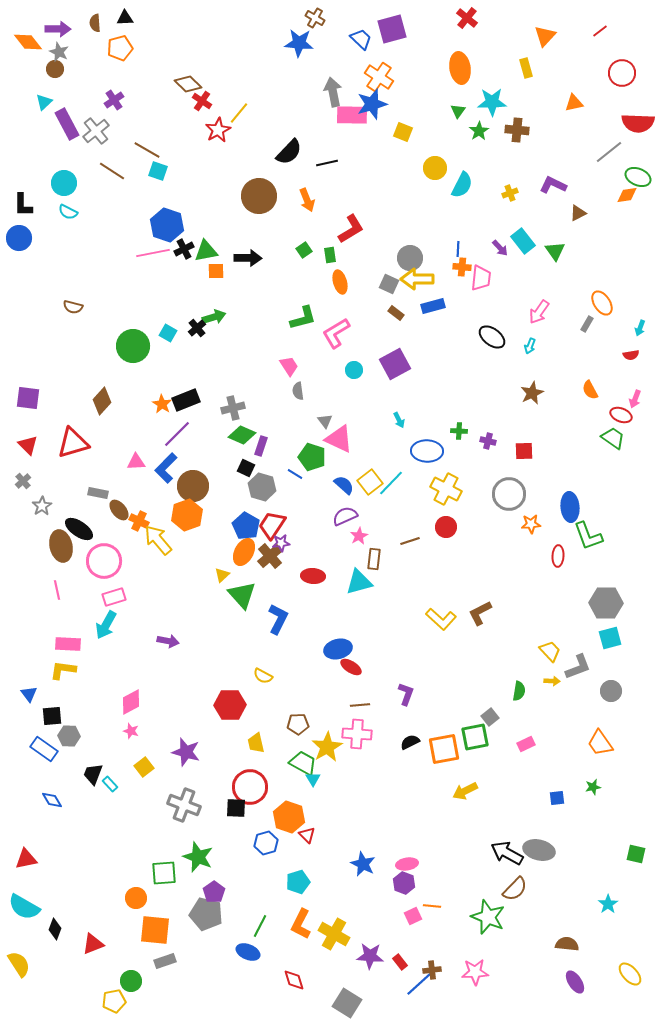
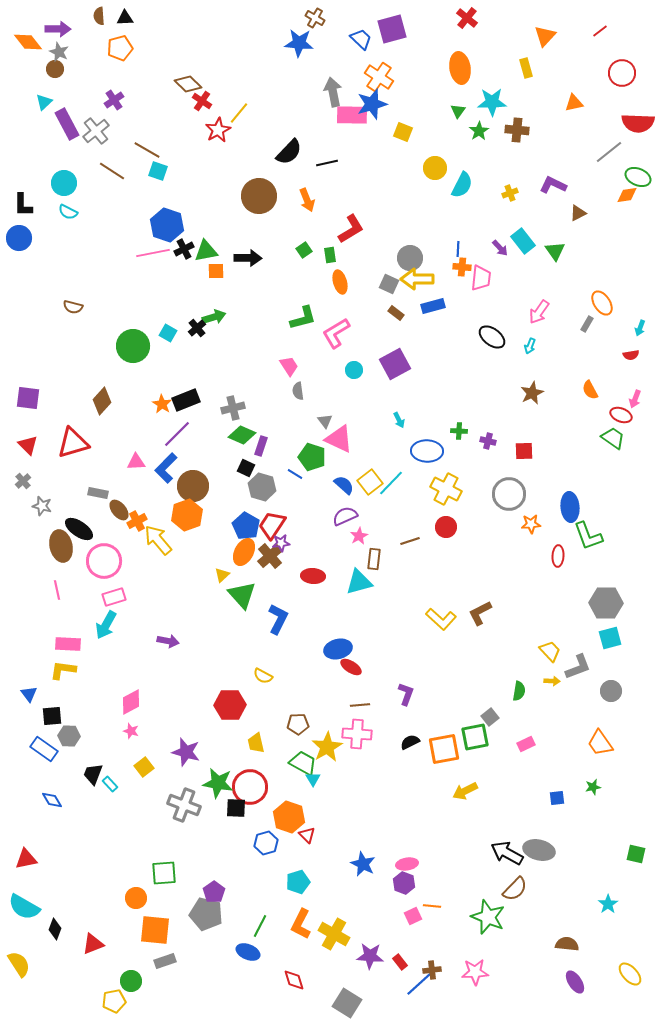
brown semicircle at (95, 23): moved 4 px right, 7 px up
gray star at (42, 506): rotated 24 degrees counterclockwise
orange cross at (139, 521): moved 2 px left; rotated 36 degrees clockwise
green star at (198, 857): moved 20 px right, 74 px up; rotated 12 degrees counterclockwise
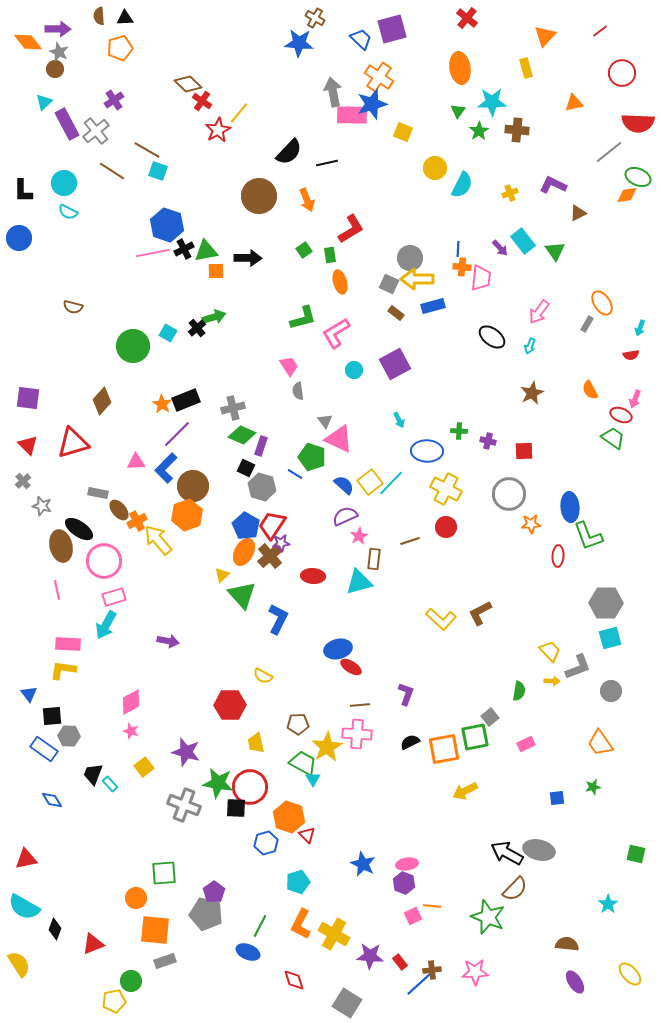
black L-shape at (23, 205): moved 14 px up
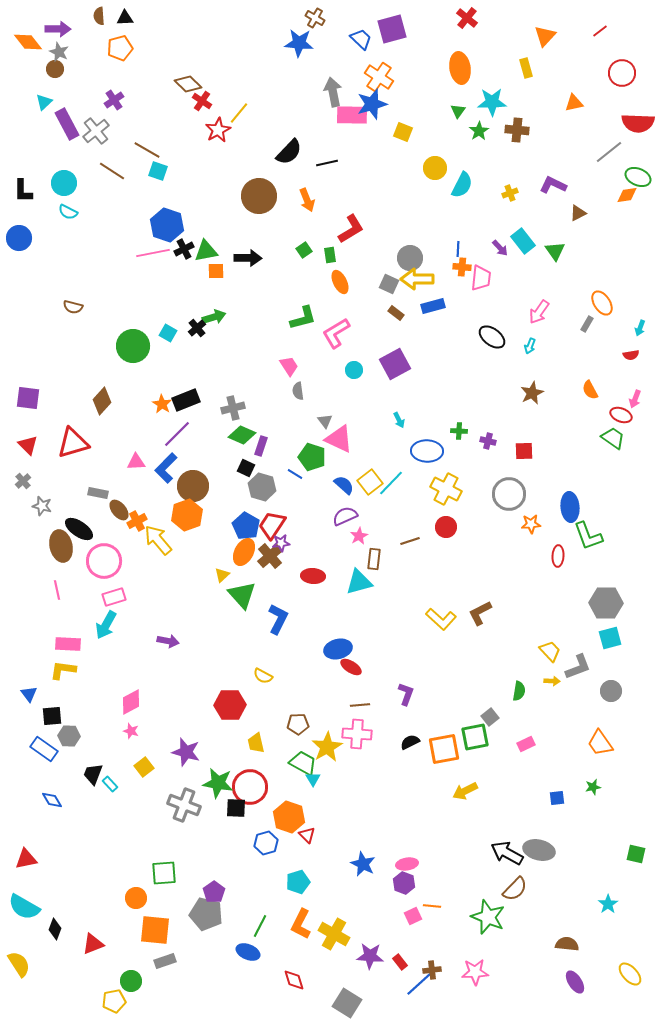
orange ellipse at (340, 282): rotated 10 degrees counterclockwise
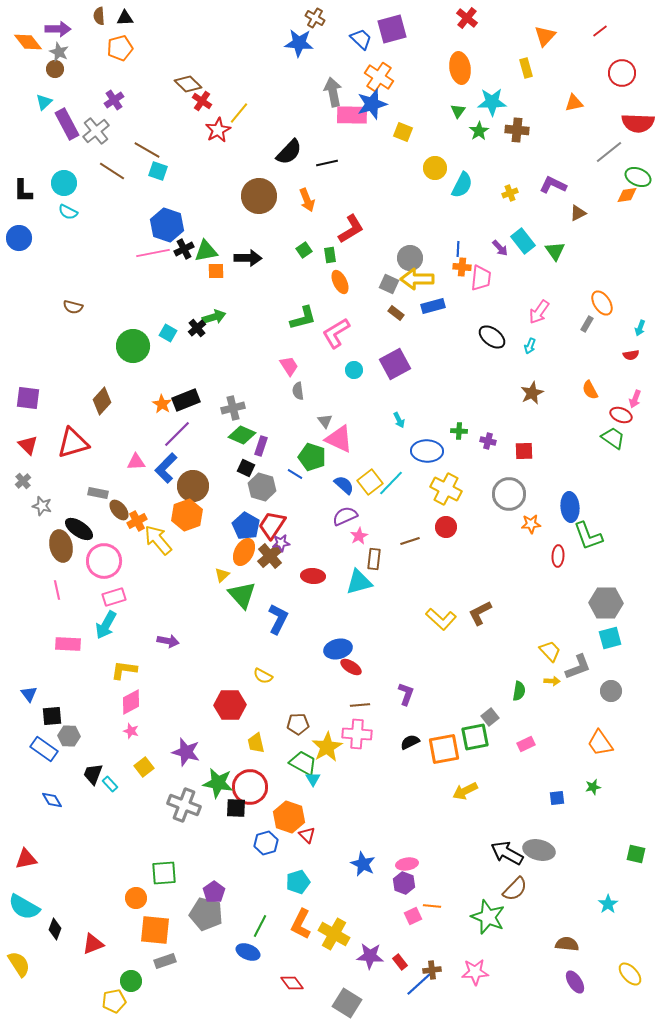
yellow L-shape at (63, 670): moved 61 px right
red diamond at (294, 980): moved 2 px left, 3 px down; rotated 20 degrees counterclockwise
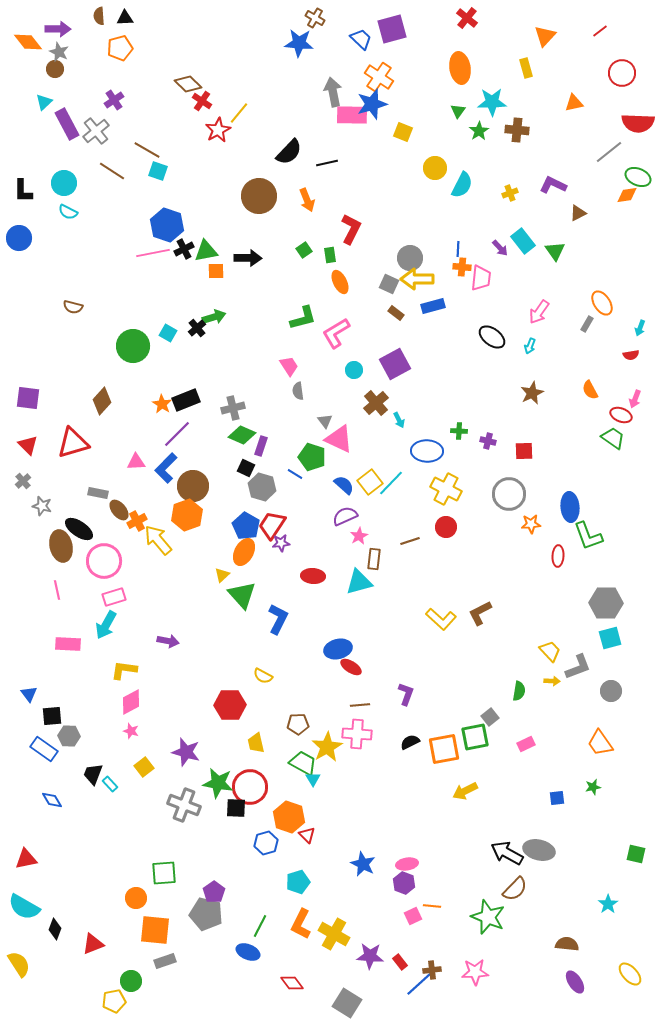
red L-shape at (351, 229): rotated 32 degrees counterclockwise
brown cross at (270, 556): moved 106 px right, 153 px up
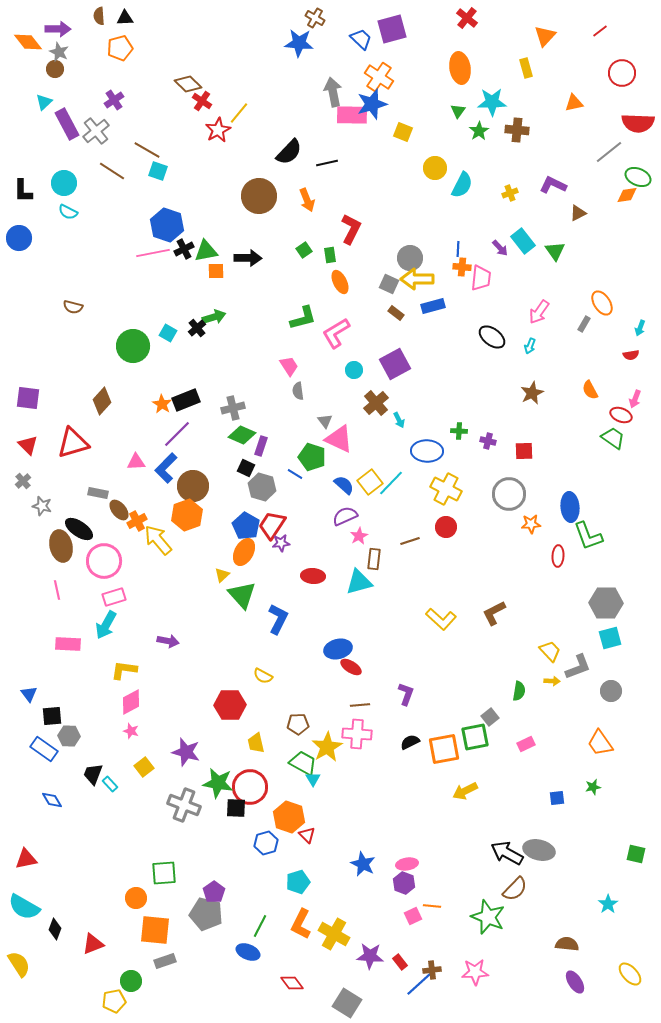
gray rectangle at (587, 324): moved 3 px left
brown L-shape at (480, 613): moved 14 px right
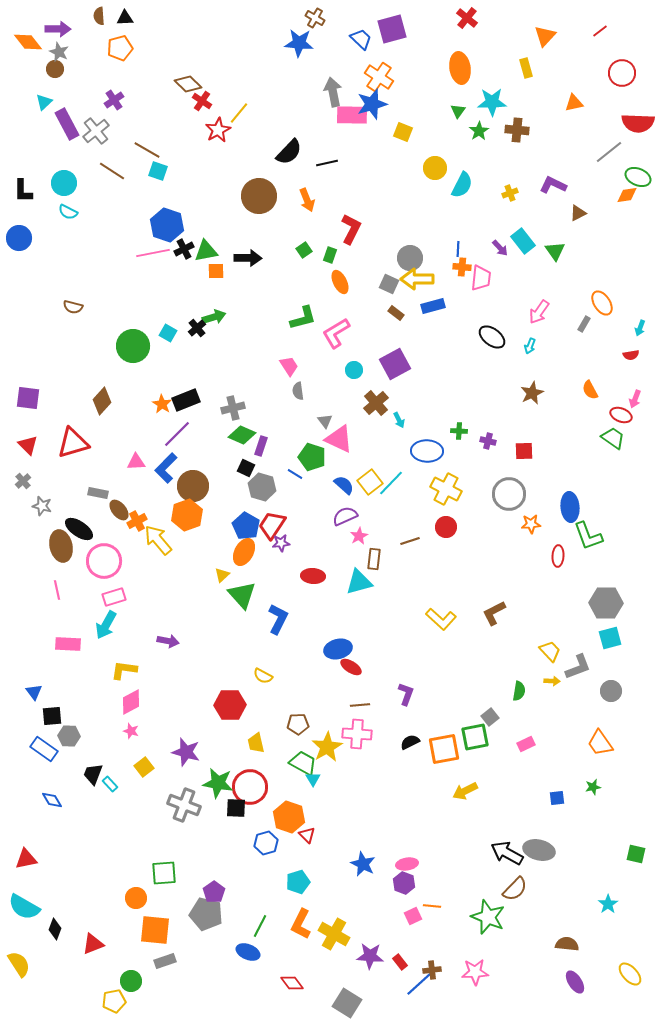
green rectangle at (330, 255): rotated 28 degrees clockwise
blue triangle at (29, 694): moved 5 px right, 2 px up
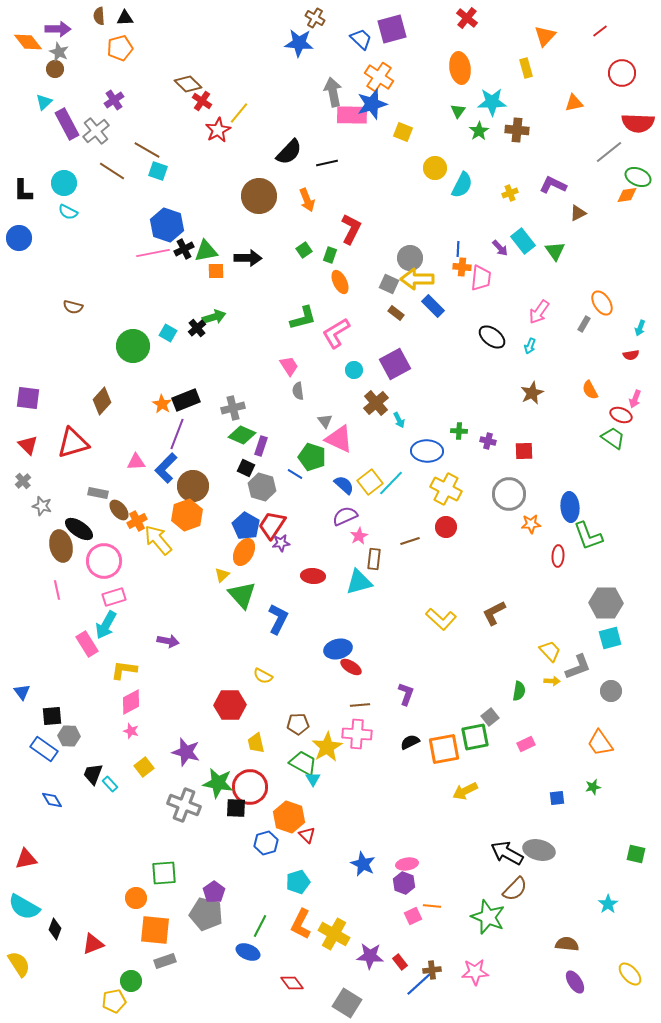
blue rectangle at (433, 306): rotated 60 degrees clockwise
purple line at (177, 434): rotated 24 degrees counterclockwise
pink rectangle at (68, 644): moved 19 px right; rotated 55 degrees clockwise
blue triangle at (34, 692): moved 12 px left
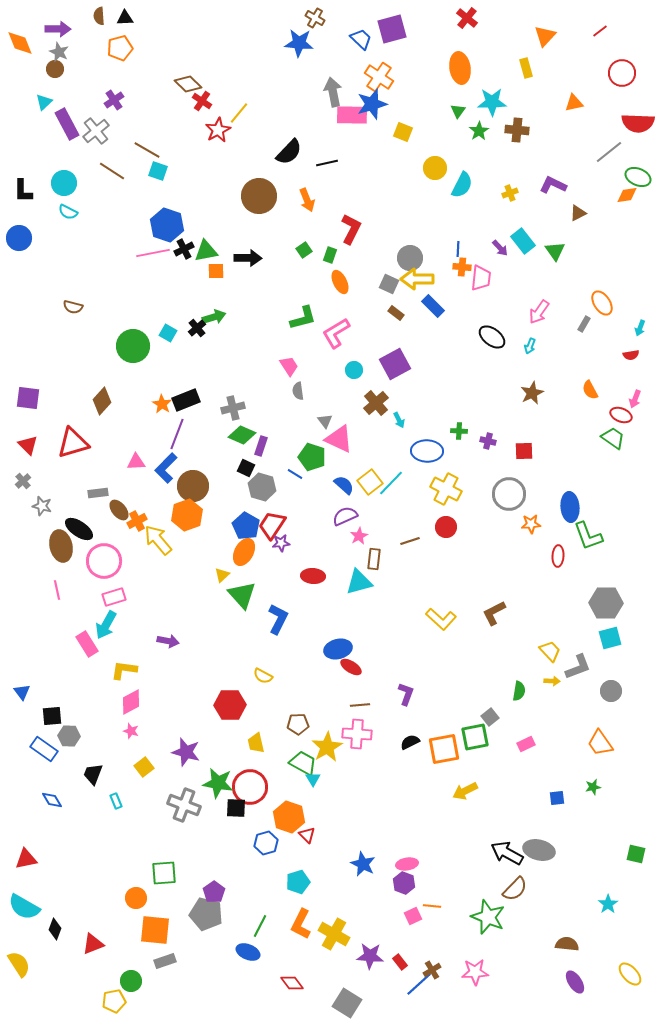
orange diamond at (28, 42): moved 8 px left, 1 px down; rotated 16 degrees clockwise
gray rectangle at (98, 493): rotated 18 degrees counterclockwise
cyan rectangle at (110, 784): moved 6 px right, 17 px down; rotated 21 degrees clockwise
brown cross at (432, 970): rotated 24 degrees counterclockwise
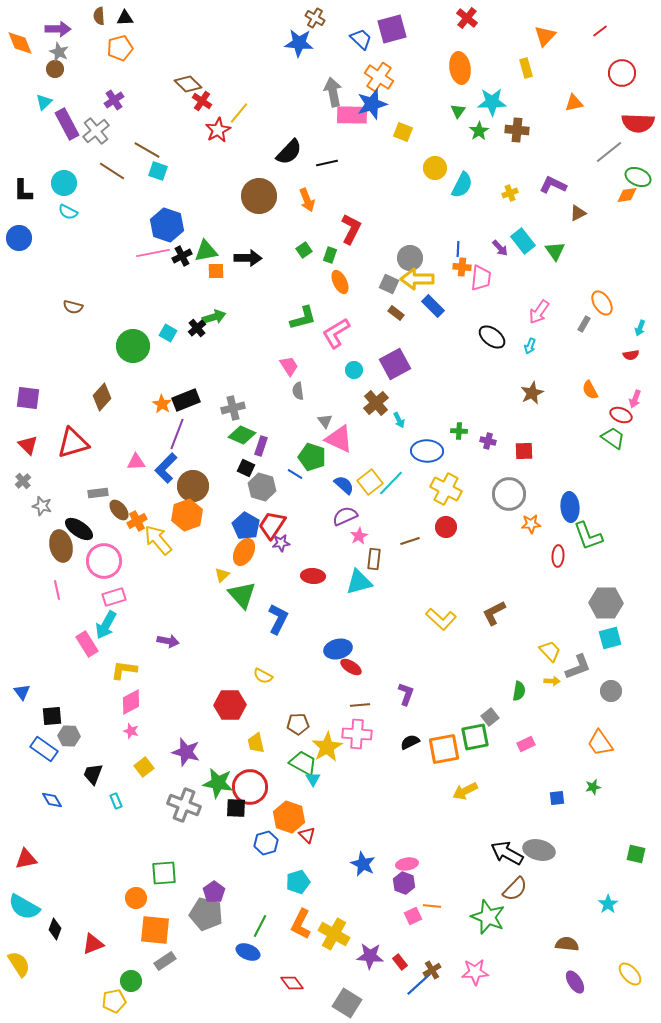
black cross at (184, 249): moved 2 px left, 7 px down
brown diamond at (102, 401): moved 4 px up
gray rectangle at (165, 961): rotated 15 degrees counterclockwise
